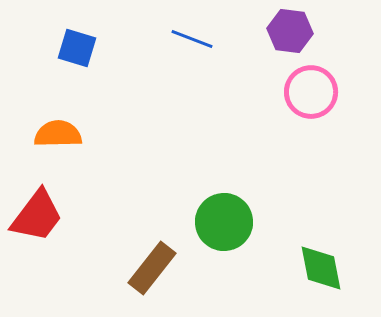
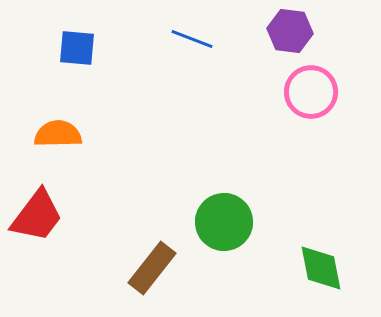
blue square: rotated 12 degrees counterclockwise
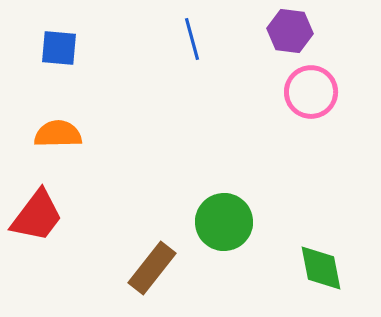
blue line: rotated 54 degrees clockwise
blue square: moved 18 px left
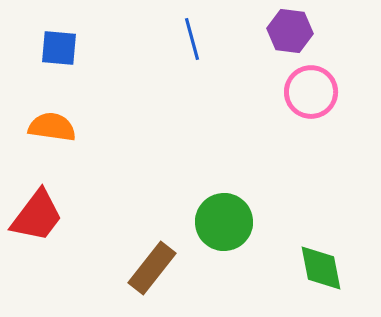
orange semicircle: moved 6 px left, 7 px up; rotated 9 degrees clockwise
